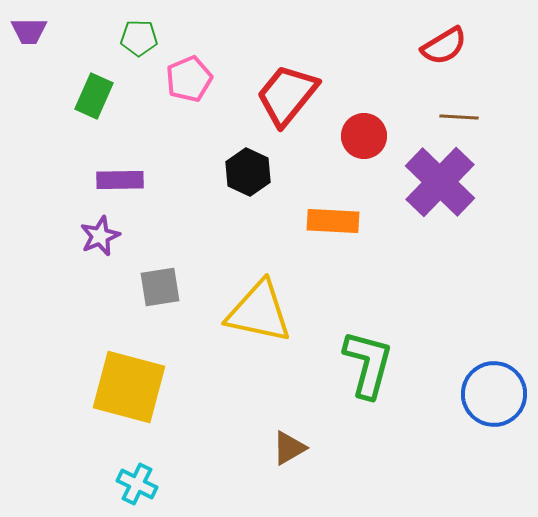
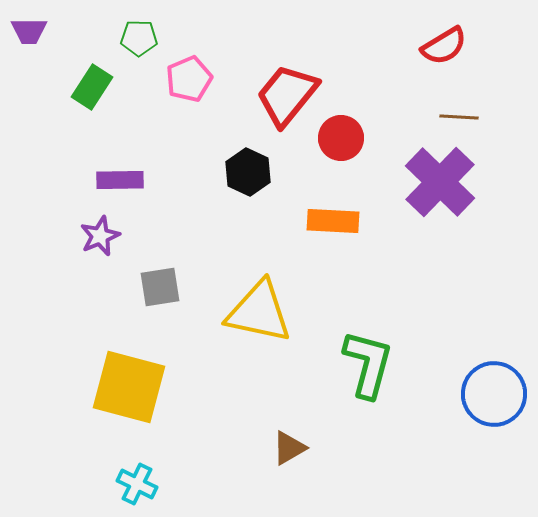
green rectangle: moved 2 px left, 9 px up; rotated 9 degrees clockwise
red circle: moved 23 px left, 2 px down
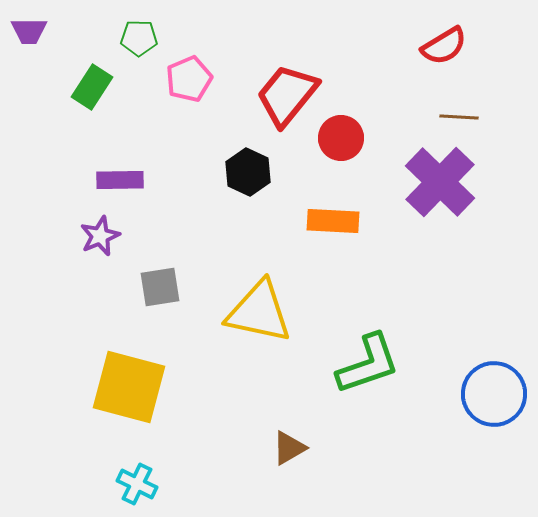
green L-shape: rotated 56 degrees clockwise
